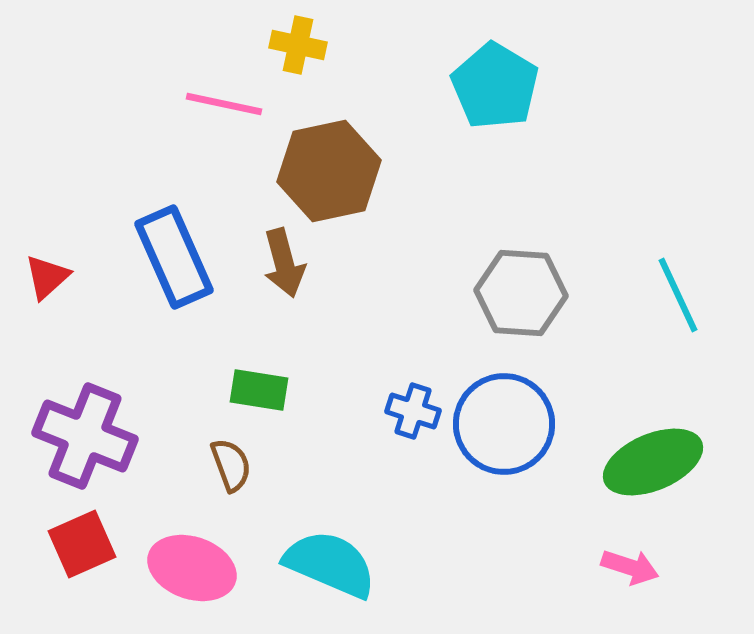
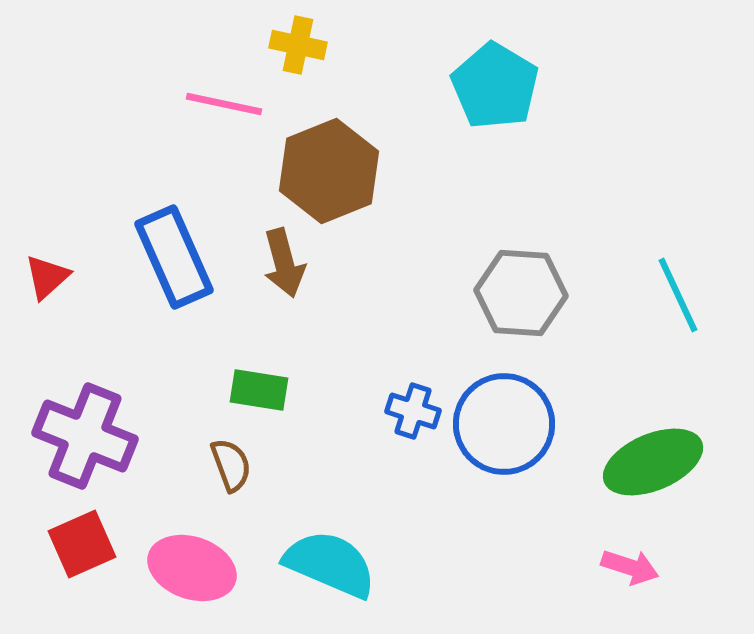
brown hexagon: rotated 10 degrees counterclockwise
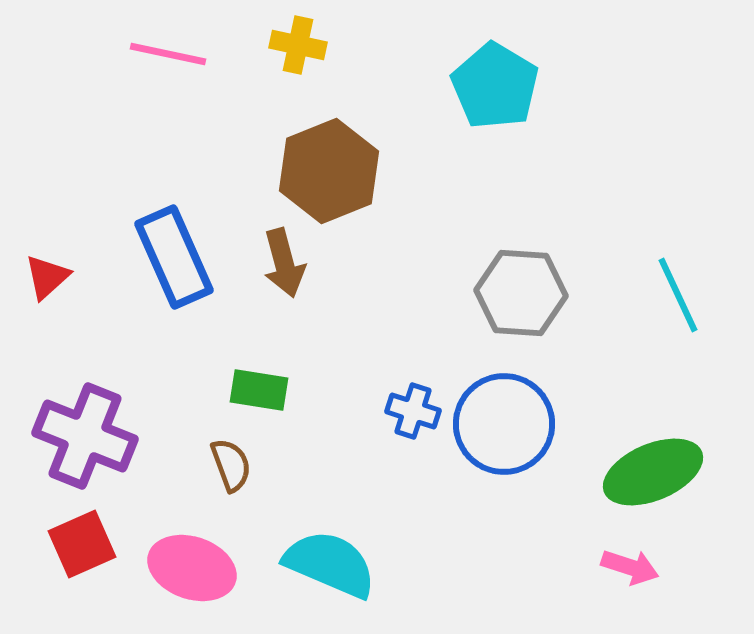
pink line: moved 56 px left, 50 px up
green ellipse: moved 10 px down
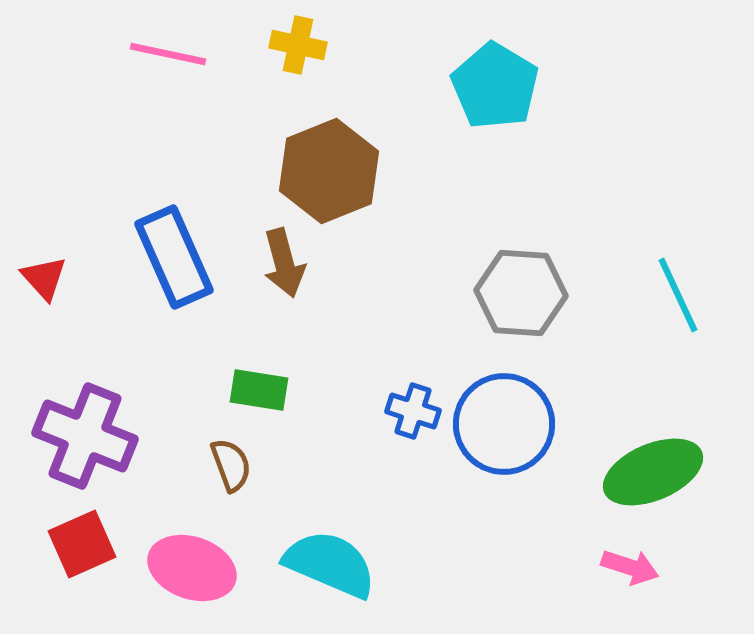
red triangle: moved 3 px left, 1 px down; rotated 30 degrees counterclockwise
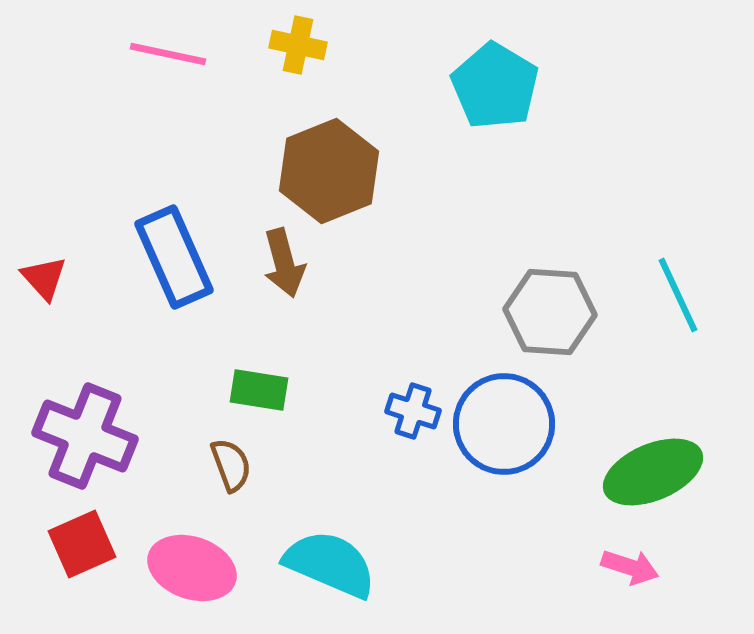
gray hexagon: moved 29 px right, 19 px down
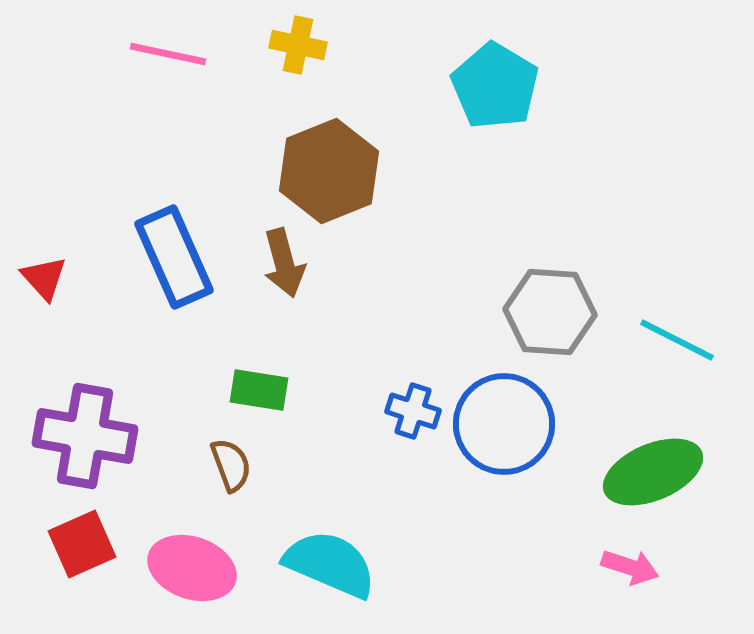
cyan line: moved 1 px left, 45 px down; rotated 38 degrees counterclockwise
purple cross: rotated 12 degrees counterclockwise
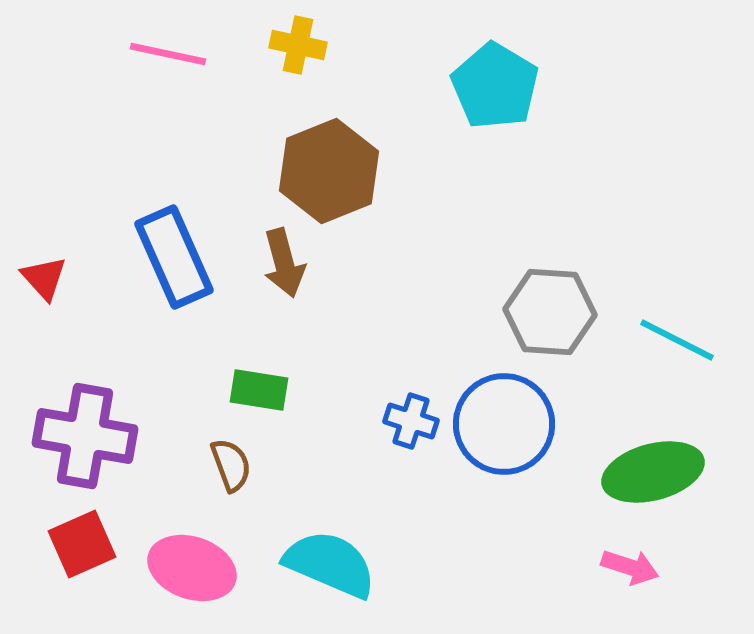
blue cross: moved 2 px left, 10 px down
green ellipse: rotated 8 degrees clockwise
